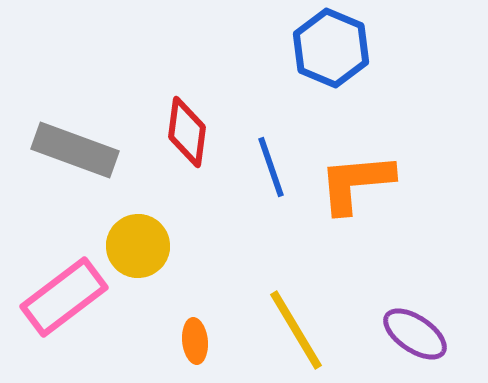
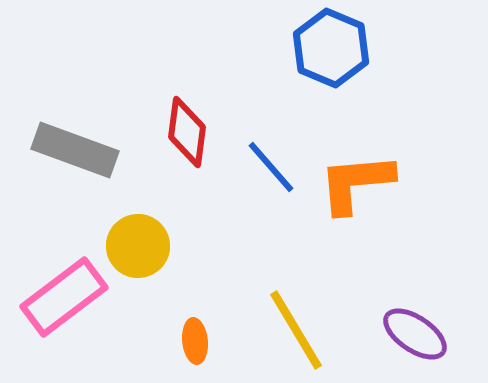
blue line: rotated 22 degrees counterclockwise
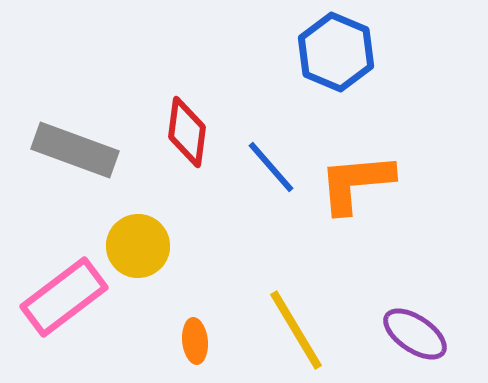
blue hexagon: moved 5 px right, 4 px down
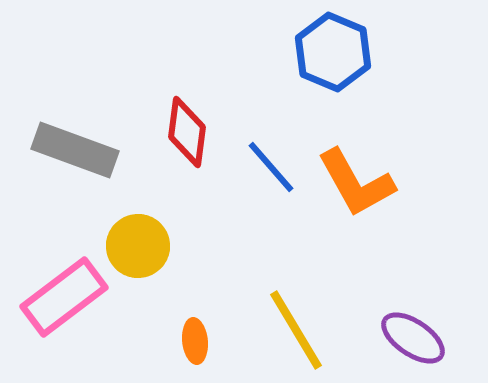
blue hexagon: moved 3 px left
orange L-shape: rotated 114 degrees counterclockwise
purple ellipse: moved 2 px left, 4 px down
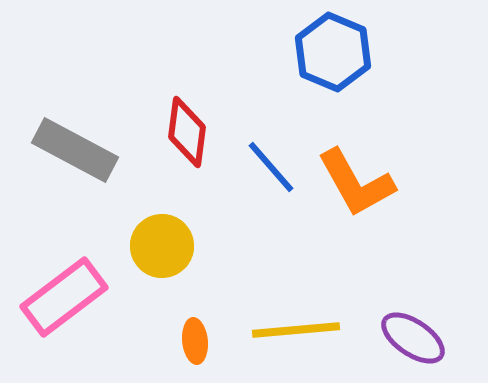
gray rectangle: rotated 8 degrees clockwise
yellow circle: moved 24 px right
yellow line: rotated 64 degrees counterclockwise
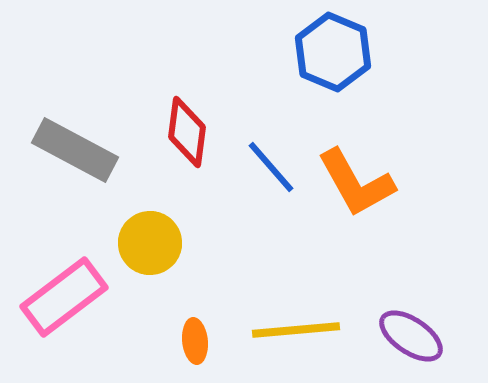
yellow circle: moved 12 px left, 3 px up
purple ellipse: moved 2 px left, 2 px up
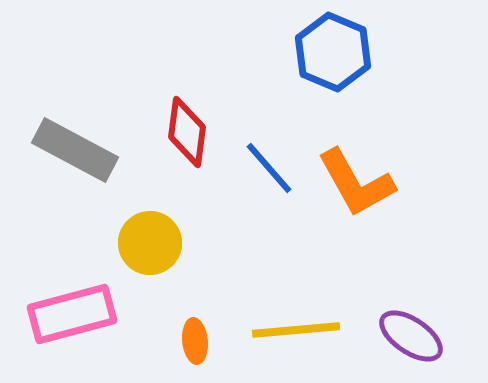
blue line: moved 2 px left, 1 px down
pink rectangle: moved 8 px right, 17 px down; rotated 22 degrees clockwise
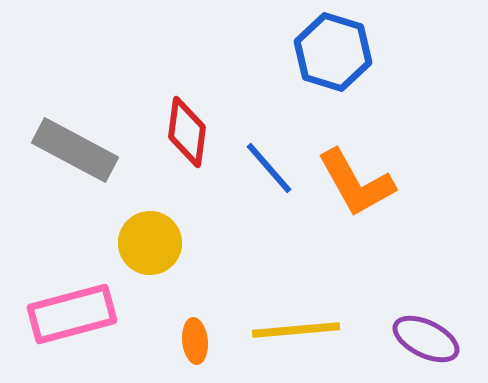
blue hexagon: rotated 6 degrees counterclockwise
purple ellipse: moved 15 px right, 3 px down; rotated 8 degrees counterclockwise
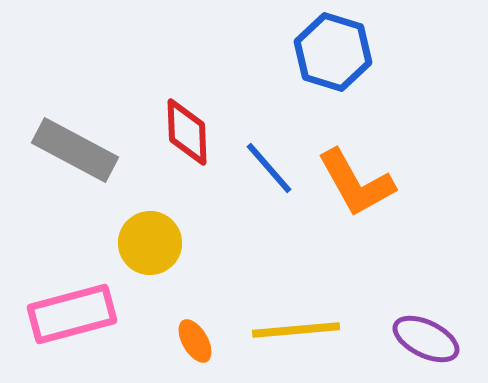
red diamond: rotated 10 degrees counterclockwise
orange ellipse: rotated 24 degrees counterclockwise
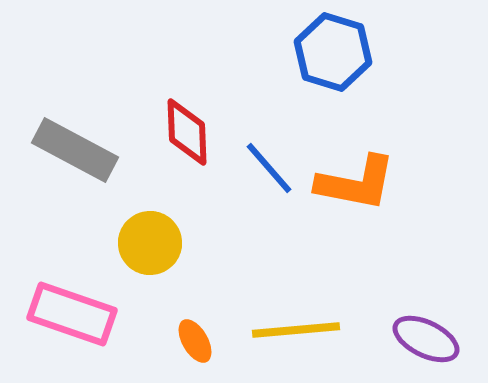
orange L-shape: rotated 50 degrees counterclockwise
pink rectangle: rotated 34 degrees clockwise
